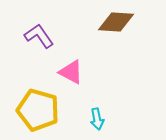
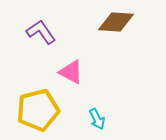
purple L-shape: moved 2 px right, 4 px up
yellow pentagon: rotated 30 degrees counterclockwise
cyan arrow: rotated 15 degrees counterclockwise
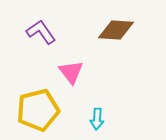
brown diamond: moved 8 px down
pink triangle: rotated 24 degrees clockwise
cyan arrow: rotated 30 degrees clockwise
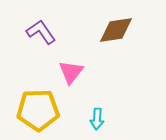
brown diamond: rotated 12 degrees counterclockwise
pink triangle: rotated 16 degrees clockwise
yellow pentagon: rotated 12 degrees clockwise
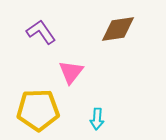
brown diamond: moved 2 px right, 1 px up
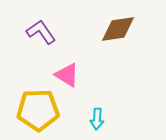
pink triangle: moved 4 px left, 3 px down; rotated 36 degrees counterclockwise
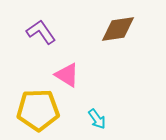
cyan arrow: rotated 40 degrees counterclockwise
